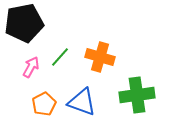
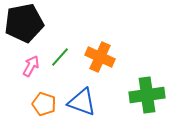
orange cross: rotated 8 degrees clockwise
pink arrow: moved 1 px up
green cross: moved 10 px right
orange pentagon: rotated 25 degrees counterclockwise
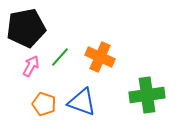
black pentagon: moved 2 px right, 5 px down
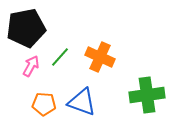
orange pentagon: rotated 15 degrees counterclockwise
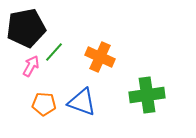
green line: moved 6 px left, 5 px up
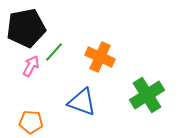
green cross: rotated 24 degrees counterclockwise
orange pentagon: moved 13 px left, 18 px down
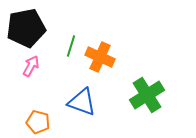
green line: moved 17 px right, 6 px up; rotated 25 degrees counterclockwise
orange pentagon: moved 7 px right; rotated 10 degrees clockwise
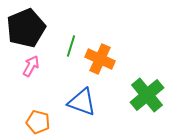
black pentagon: rotated 12 degrees counterclockwise
orange cross: moved 2 px down
green cross: rotated 8 degrees counterclockwise
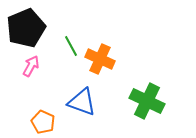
green line: rotated 45 degrees counterclockwise
green cross: moved 6 px down; rotated 24 degrees counterclockwise
orange pentagon: moved 5 px right; rotated 10 degrees clockwise
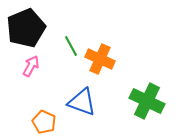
orange pentagon: moved 1 px right
